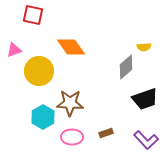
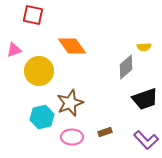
orange diamond: moved 1 px right, 1 px up
brown star: rotated 24 degrees counterclockwise
cyan hexagon: moved 1 px left; rotated 15 degrees clockwise
brown rectangle: moved 1 px left, 1 px up
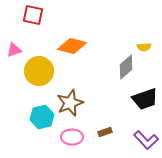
orange diamond: rotated 40 degrees counterclockwise
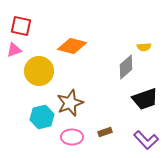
red square: moved 12 px left, 11 px down
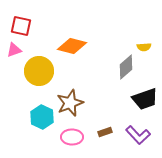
cyan hexagon: rotated 20 degrees counterclockwise
purple L-shape: moved 8 px left, 5 px up
